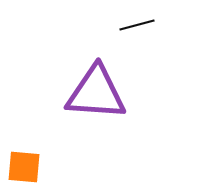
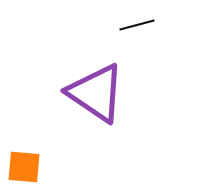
purple triangle: rotated 30 degrees clockwise
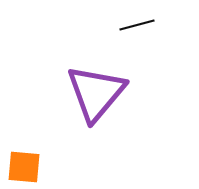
purple triangle: rotated 36 degrees clockwise
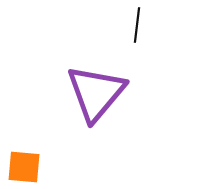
black line: rotated 68 degrees counterclockwise
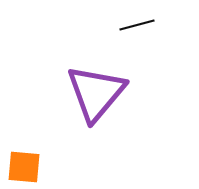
black line: rotated 68 degrees clockwise
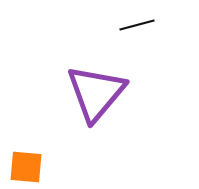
orange square: moved 2 px right
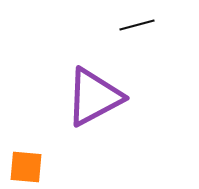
purple triangle: moved 2 px left, 4 px down; rotated 22 degrees clockwise
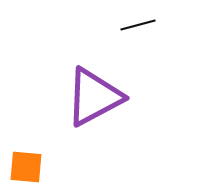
black line: moved 1 px right
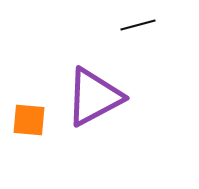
orange square: moved 3 px right, 47 px up
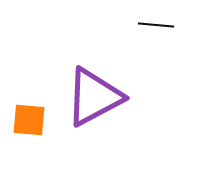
black line: moved 18 px right; rotated 20 degrees clockwise
